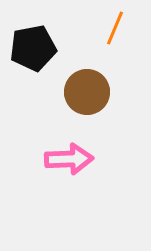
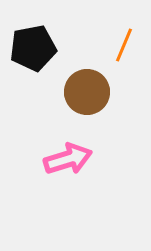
orange line: moved 9 px right, 17 px down
pink arrow: moved 1 px left; rotated 15 degrees counterclockwise
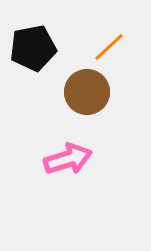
orange line: moved 15 px left, 2 px down; rotated 24 degrees clockwise
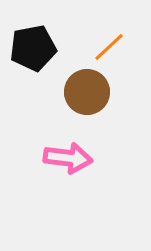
pink arrow: moved 1 px up; rotated 24 degrees clockwise
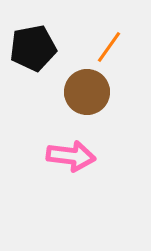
orange line: rotated 12 degrees counterclockwise
pink arrow: moved 3 px right, 2 px up
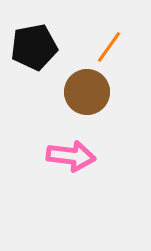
black pentagon: moved 1 px right, 1 px up
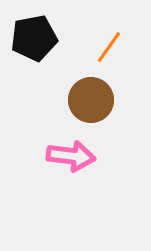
black pentagon: moved 9 px up
brown circle: moved 4 px right, 8 px down
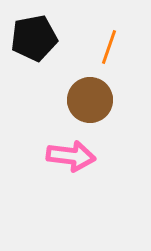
orange line: rotated 16 degrees counterclockwise
brown circle: moved 1 px left
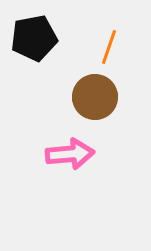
brown circle: moved 5 px right, 3 px up
pink arrow: moved 1 px left, 2 px up; rotated 12 degrees counterclockwise
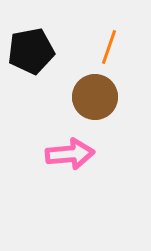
black pentagon: moved 3 px left, 13 px down
